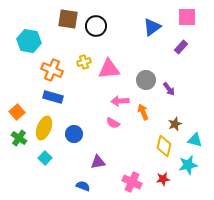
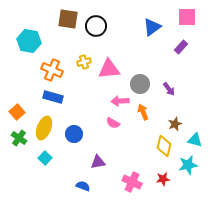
gray circle: moved 6 px left, 4 px down
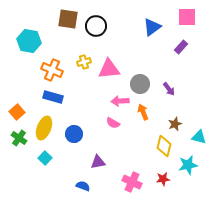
cyan triangle: moved 4 px right, 3 px up
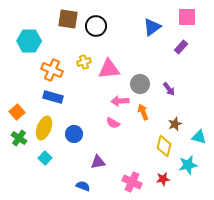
cyan hexagon: rotated 10 degrees counterclockwise
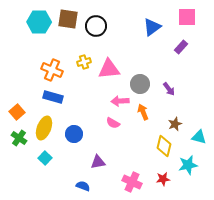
cyan hexagon: moved 10 px right, 19 px up
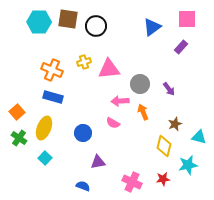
pink square: moved 2 px down
blue circle: moved 9 px right, 1 px up
